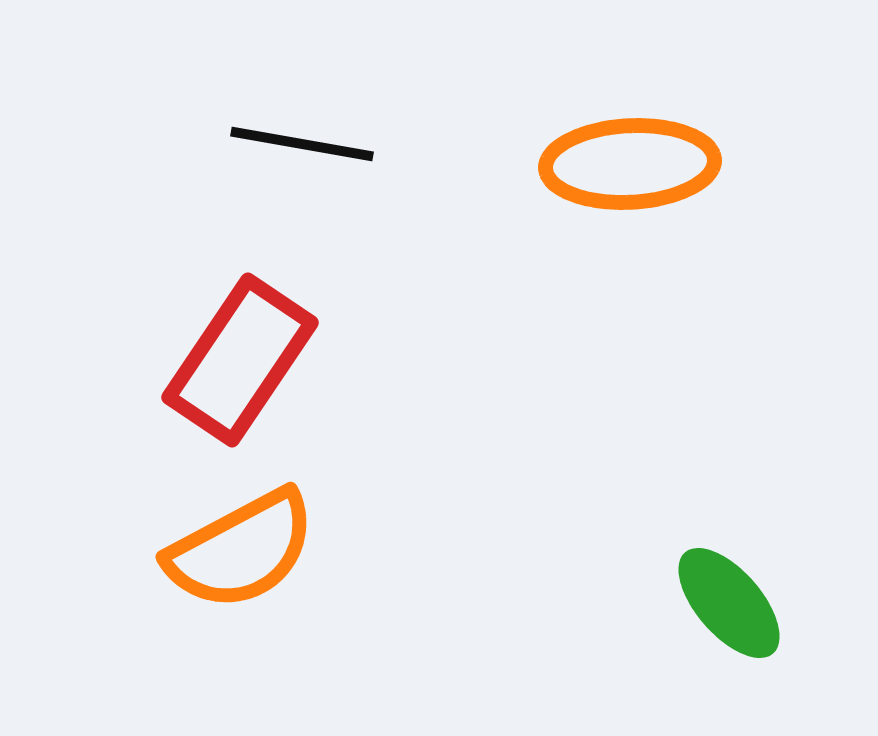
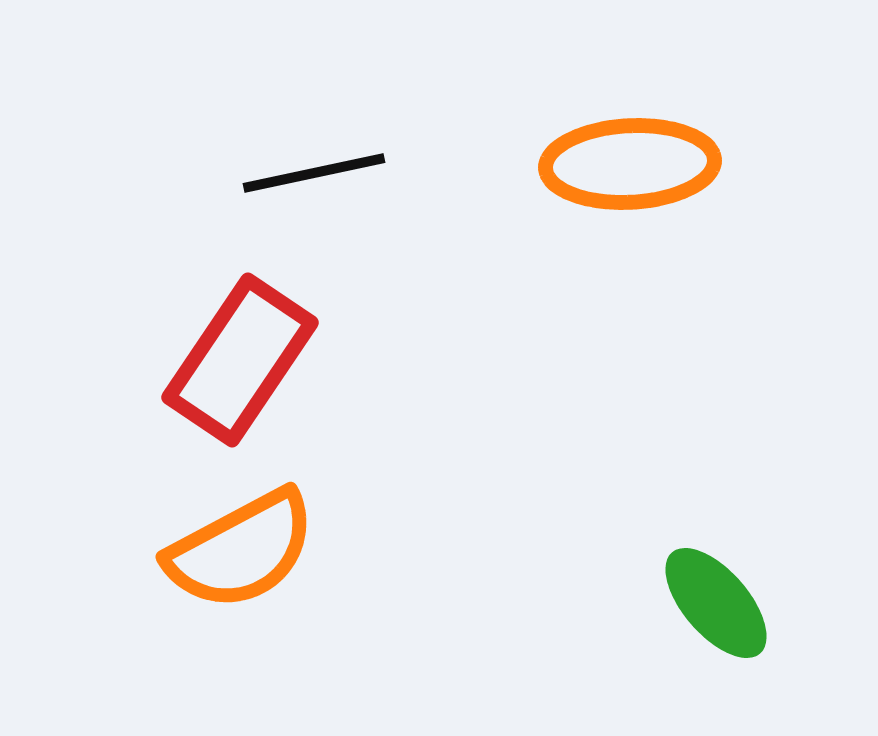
black line: moved 12 px right, 29 px down; rotated 22 degrees counterclockwise
green ellipse: moved 13 px left
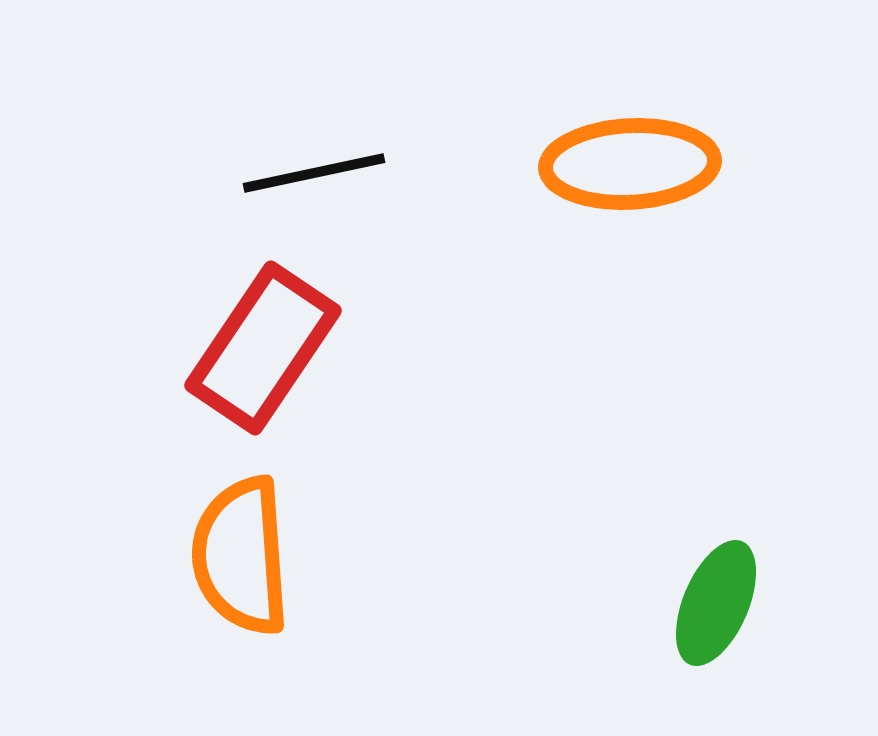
red rectangle: moved 23 px right, 12 px up
orange semicircle: moved 6 px down; rotated 114 degrees clockwise
green ellipse: rotated 64 degrees clockwise
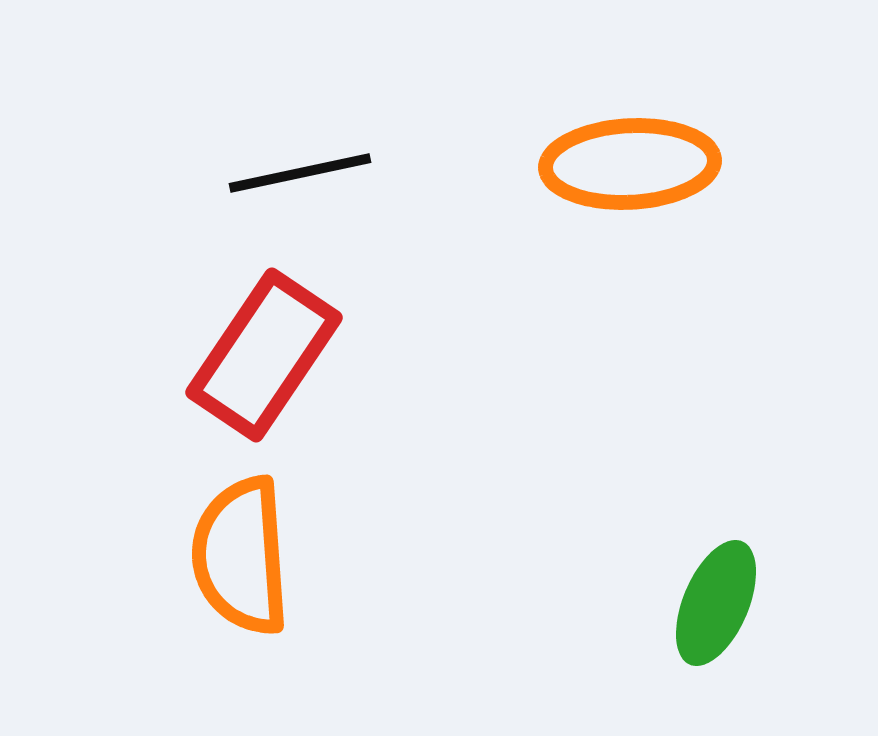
black line: moved 14 px left
red rectangle: moved 1 px right, 7 px down
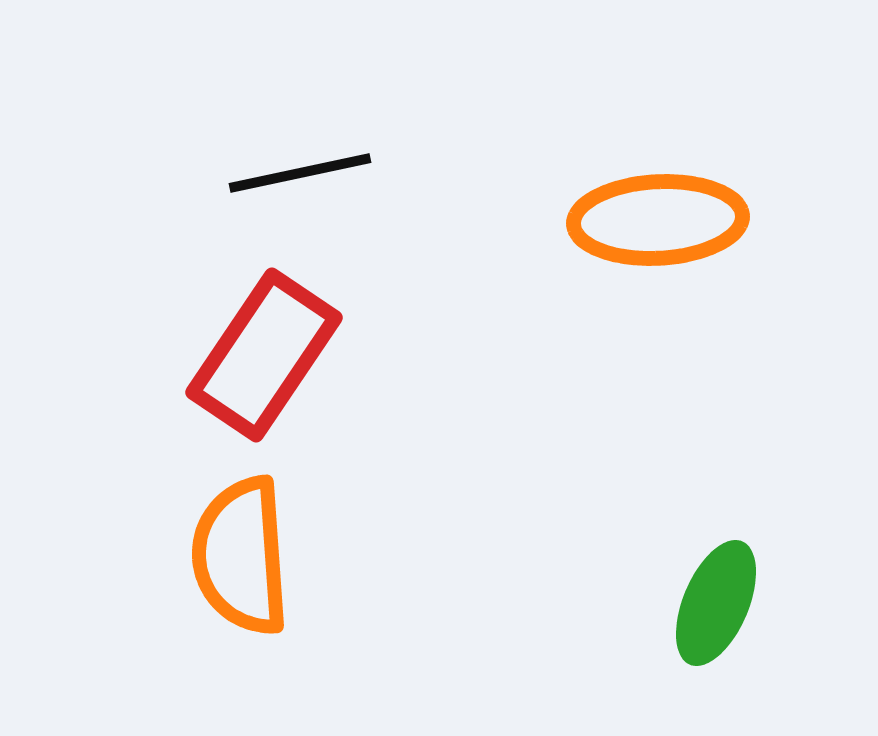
orange ellipse: moved 28 px right, 56 px down
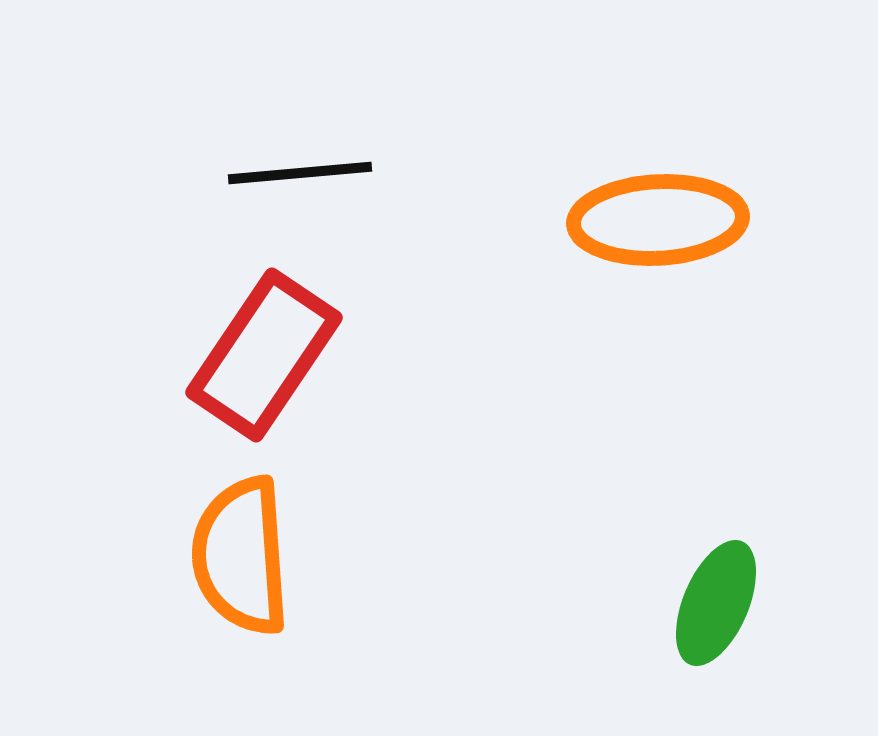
black line: rotated 7 degrees clockwise
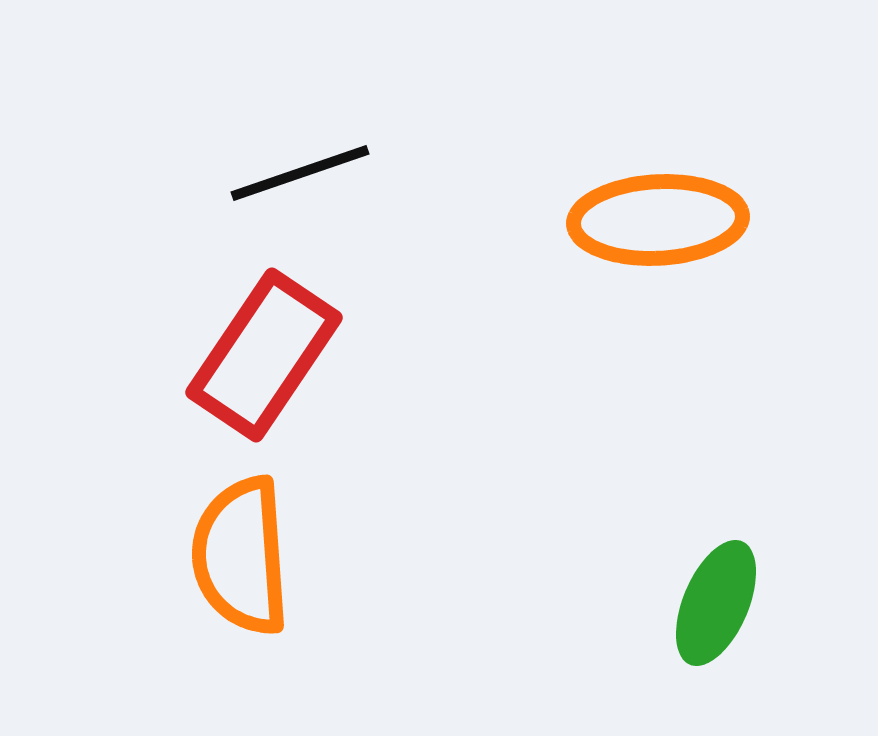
black line: rotated 14 degrees counterclockwise
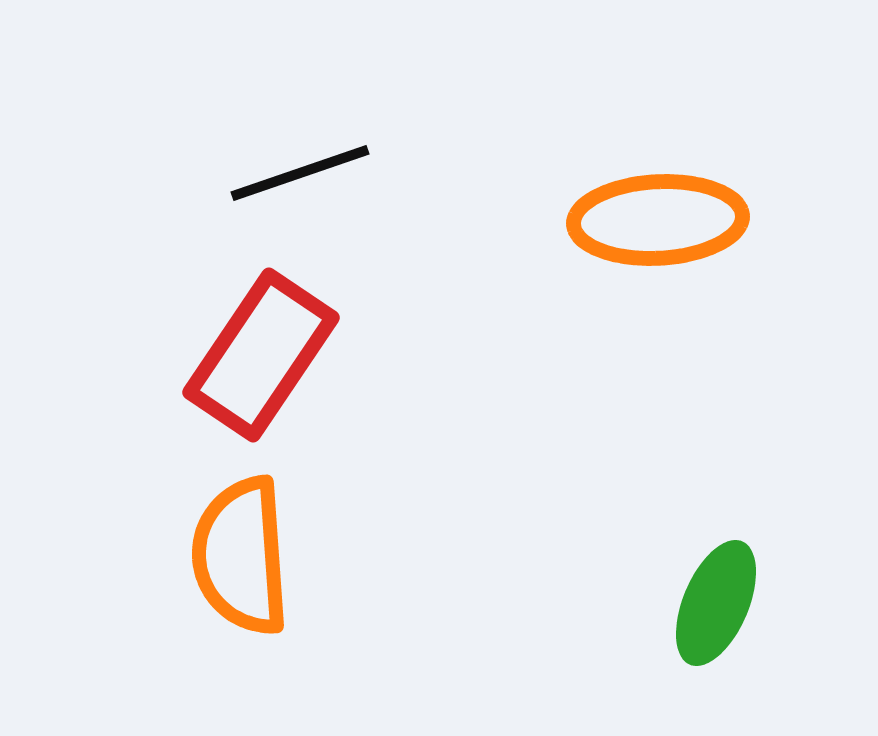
red rectangle: moved 3 px left
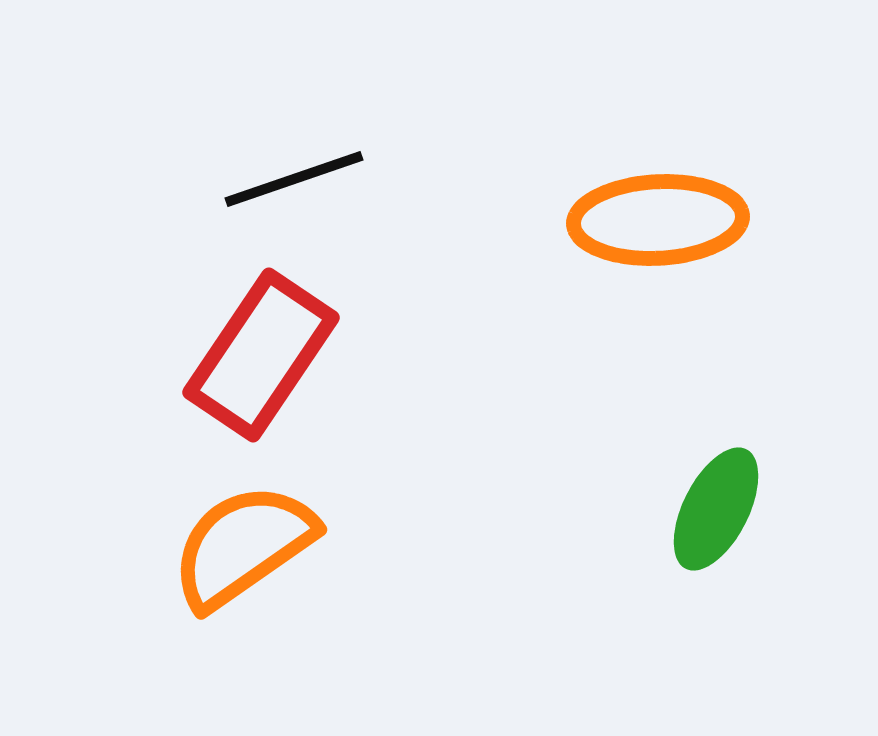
black line: moved 6 px left, 6 px down
orange semicircle: moved 2 px right, 10 px up; rotated 59 degrees clockwise
green ellipse: moved 94 px up; rotated 4 degrees clockwise
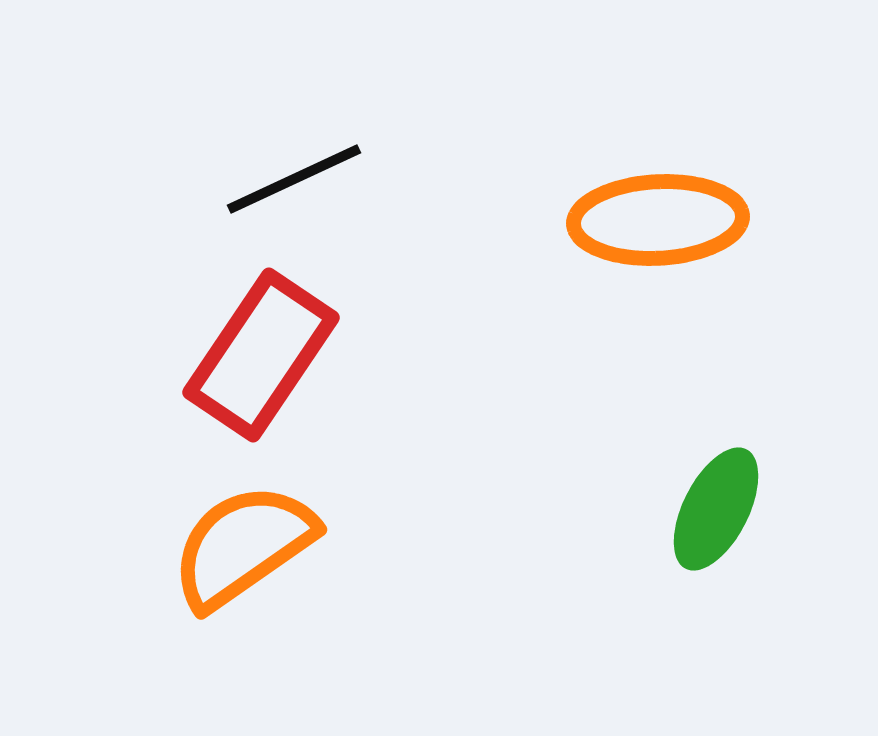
black line: rotated 6 degrees counterclockwise
